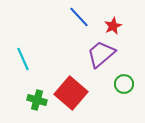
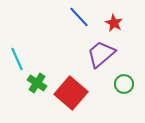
red star: moved 1 px right, 3 px up; rotated 18 degrees counterclockwise
cyan line: moved 6 px left
green cross: moved 17 px up; rotated 18 degrees clockwise
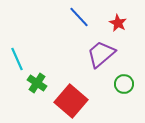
red star: moved 4 px right
red square: moved 8 px down
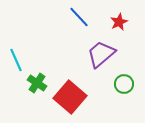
red star: moved 1 px right, 1 px up; rotated 18 degrees clockwise
cyan line: moved 1 px left, 1 px down
red square: moved 1 px left, 4 px up
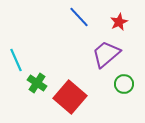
purple trapezoid: moved 5 px right
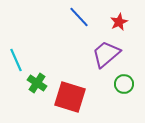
red square: rotated 24 degrees counterclockwise
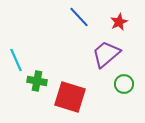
green cross: moved 2 px up; rotated 24 degrees counterclockwise
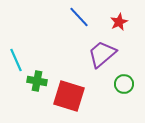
purple trapezoid: moved 4 px left
red square: moved 1 px left, 1 px up
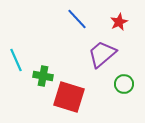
blue line: moved 2 px left, 2 px down
green cross: moved 6 px right, 5 px up
red square: moved 1 px down
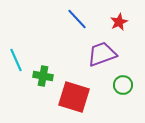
purple trapezoid: rotated 20 degrees clockwise
green circle: moved 1 px left, 1 px down
red square: moved 5 px right
